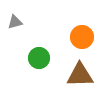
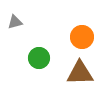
brown triangle: moved 2 px up
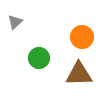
gray triangle: rotated 28 degrees counterclockwise
brown triangle: moved 1 px left, 1 px down
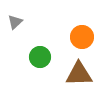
green circle: moved 1 px right, 1 px up
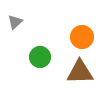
brown triangle: moved 1 px right, 2 px up
